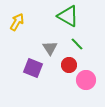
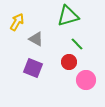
green triangle: rotated 45 degrees counterclockwise
gray triangle: moved 14 px left, 9 px up; rotated 28 degrees counterclockwise
red circle: moved 3 px up
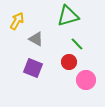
yellow arrow: moved 1 px up
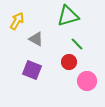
purple square: moved 1 px left, 2 px down
pink circle: moved 1 px right, 1 px down
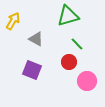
yellow arrow: moved 4 px left
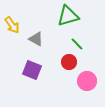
yellow arrow: moved 1 px left, 4 px down; rotated 114 degrees clockwise
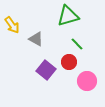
purple square: moved 14 px right; rotated 18 degrees clockwise
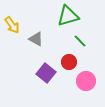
green line: moved 3 px right, 3 px up
purple square: moved 3 px down
pink circle: moved 1 px left
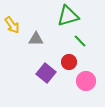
gray triangle: rotated 28 degrees counterclockwise
